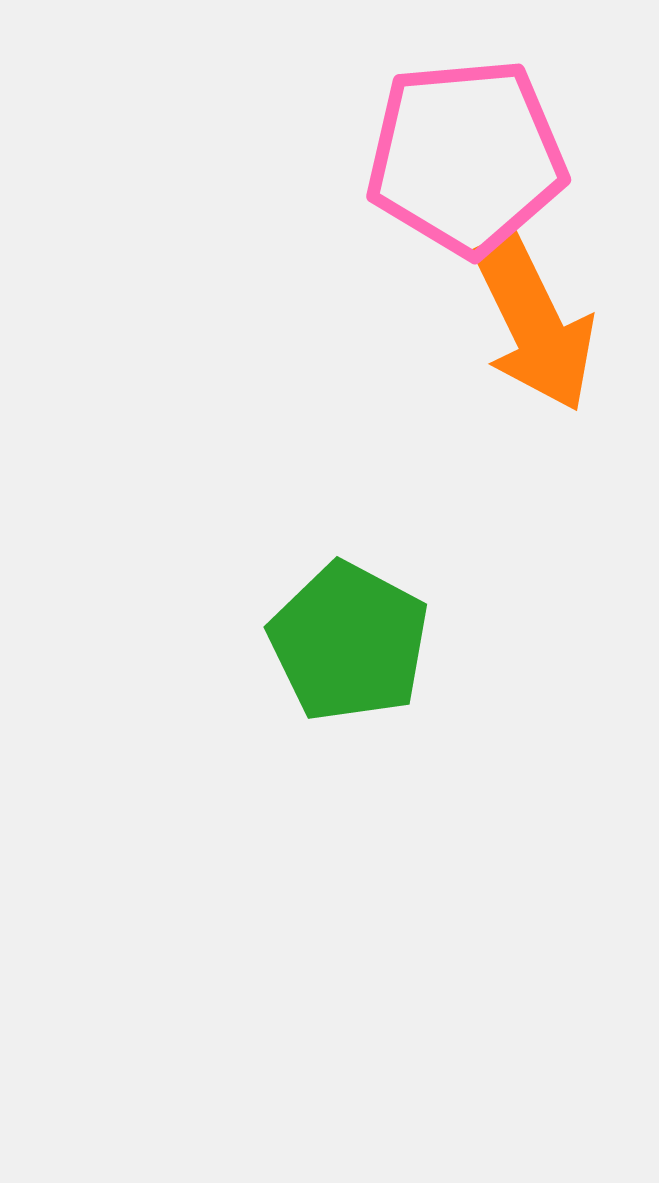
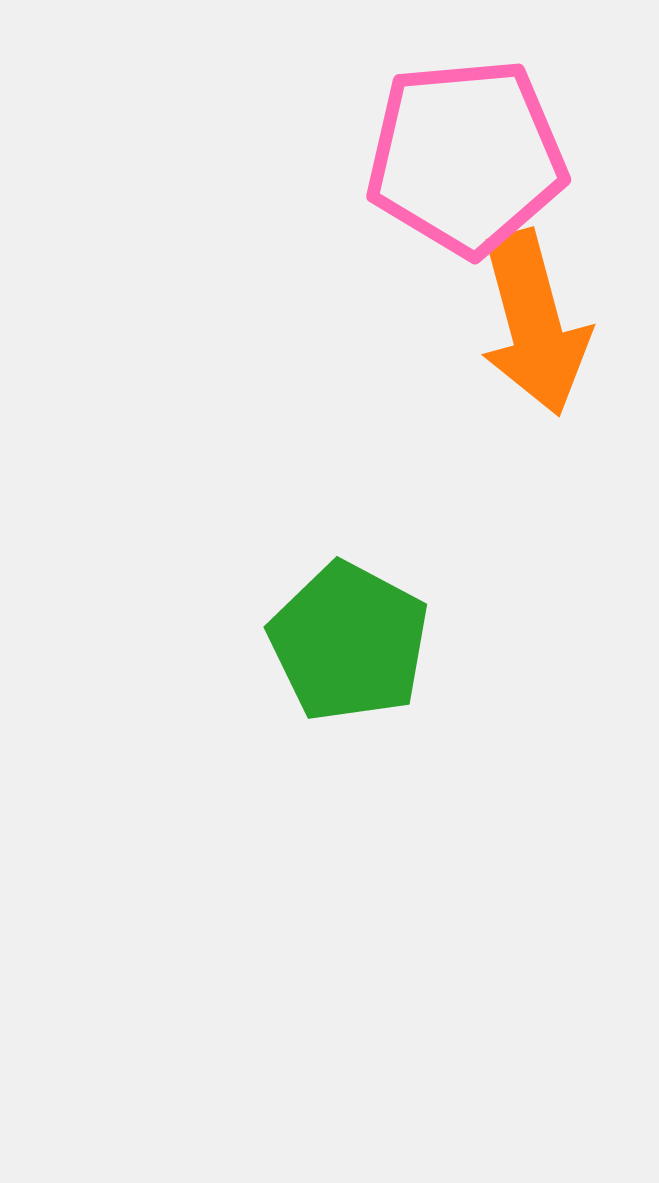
orange arrow: rotated 11 degrees clockwise
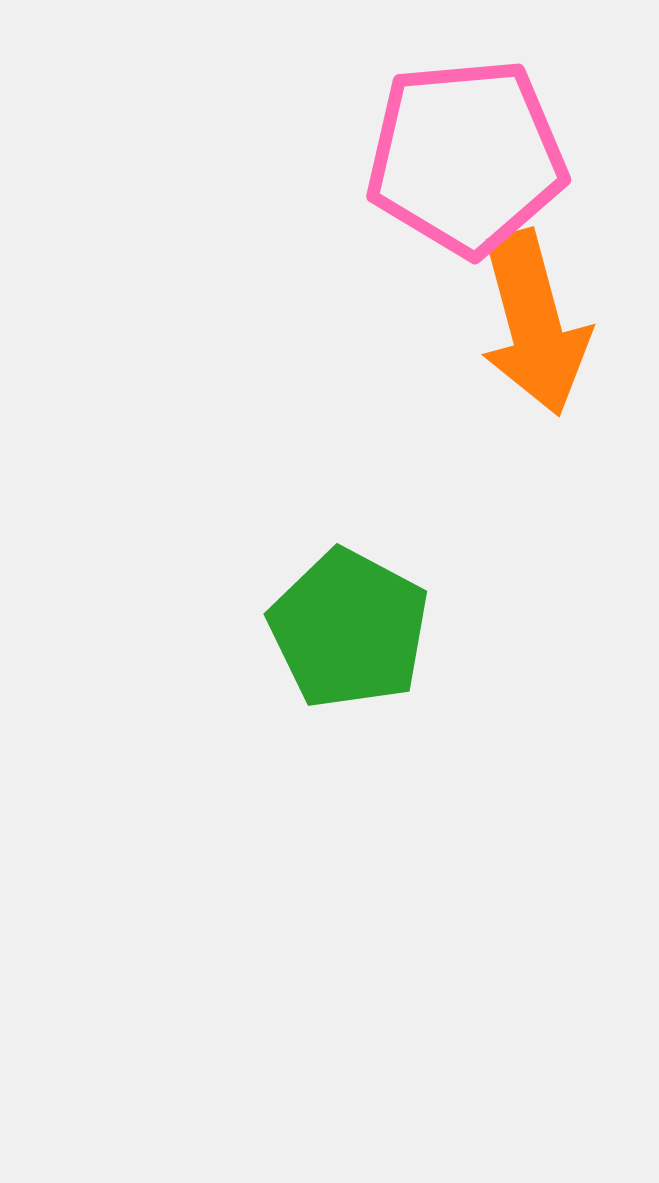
green pentagon: moved 13 px up
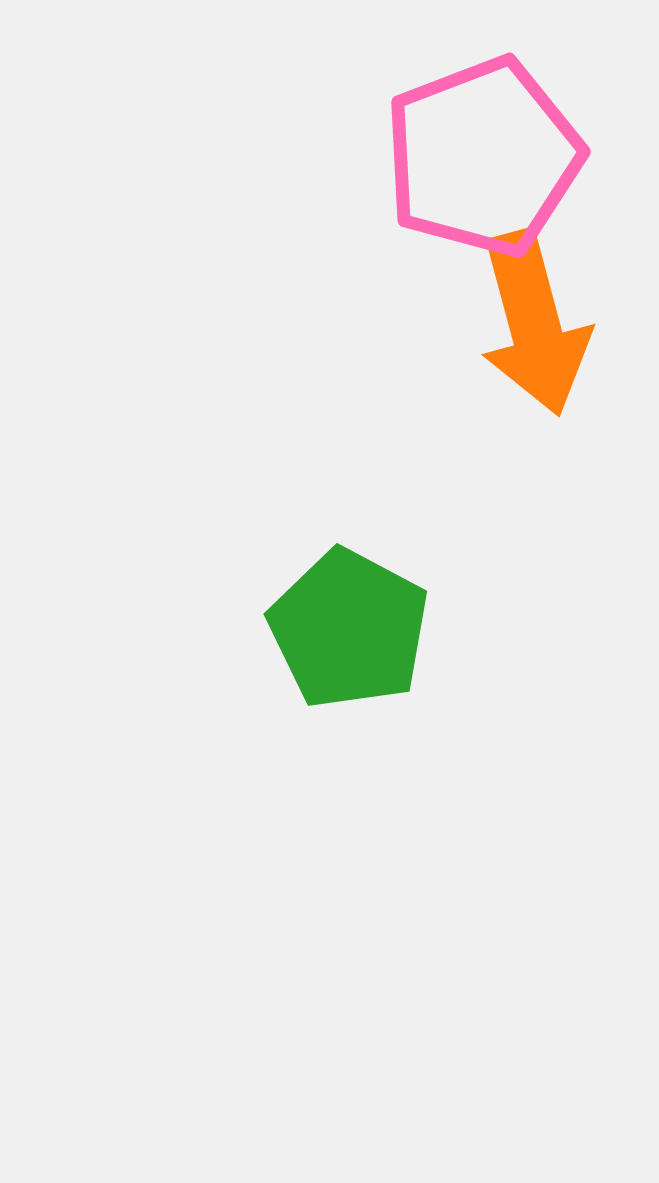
pink pentagon: moved 17 px right; rotated 16 degrees counterclockwise
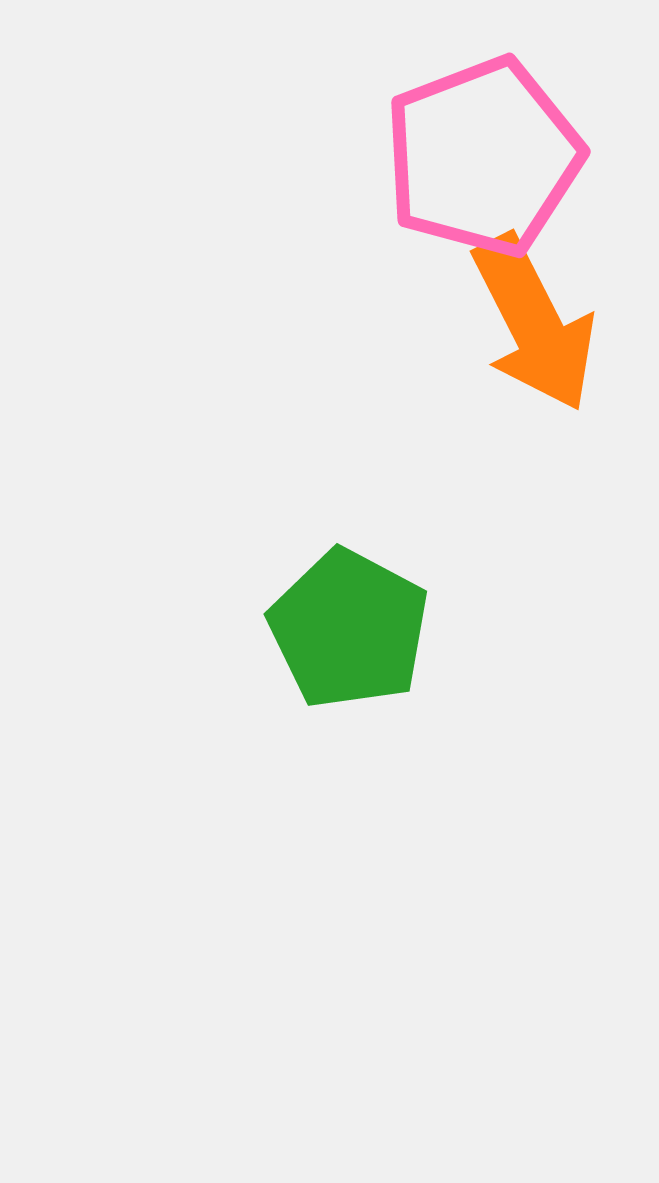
orange arrow: rotated 12 degrees counterclockwise
